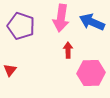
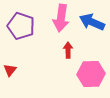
pink hexagon: moved 1 px down
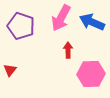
pink arrow: rotated 20 degrees clockwise
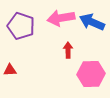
pink arrow: rotated 52 degrees clockwise
red triangle: rotated 48 degrees clockwise
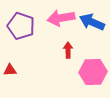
pink hexagon: moved 2 px right, 2 px up
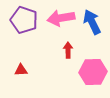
blue arrow: rotated 40 degrees clockwise
purple pentagon: moved 3 px right, 6 px up
red triangle: moved 11 px right
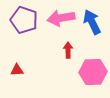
red triangle: moved 4 px left
